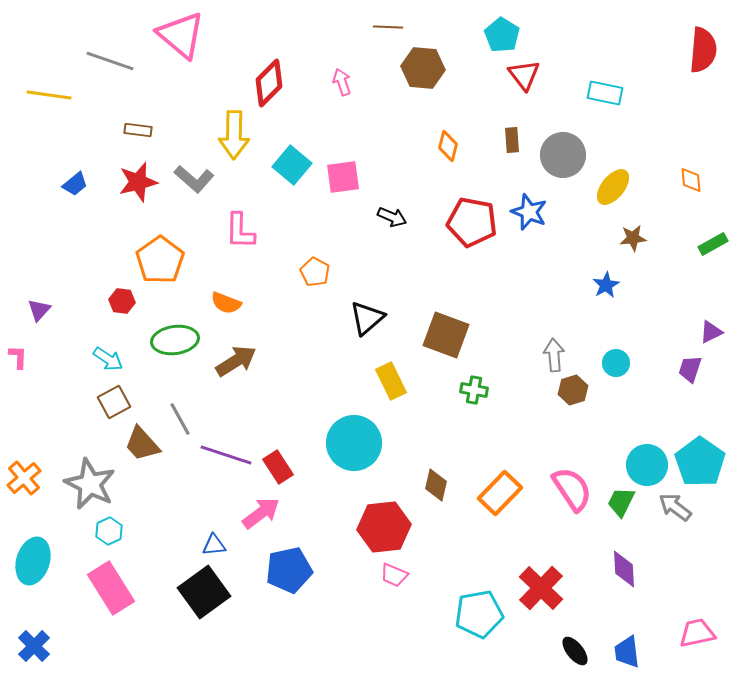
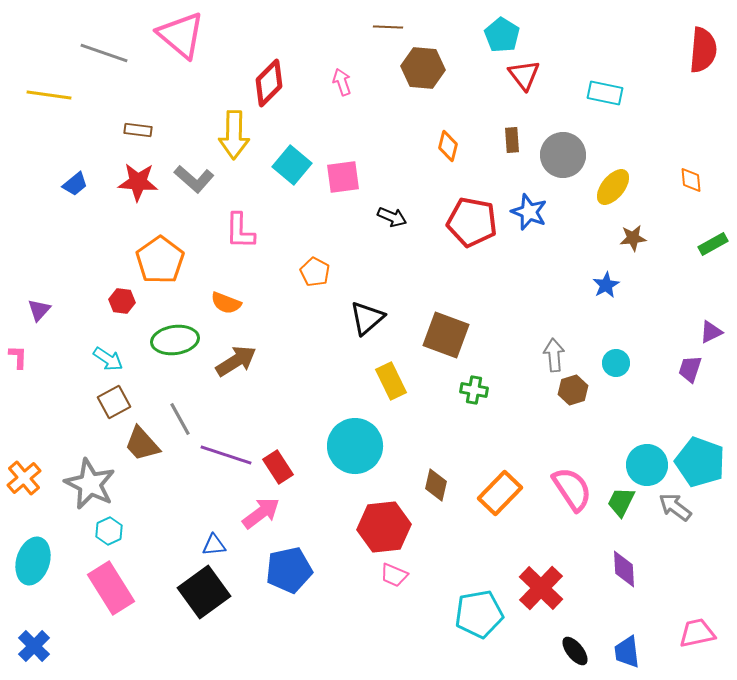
gray line at (110, 61): moved 6 px left, 8 px up
red star at (138, 182): rotated 18 degrees clockwise
cyan circle at (354, 443): moved 1 px right, 3 px down
cyan pentagon at (700, 462): rotated 15 degrees counterclockwise
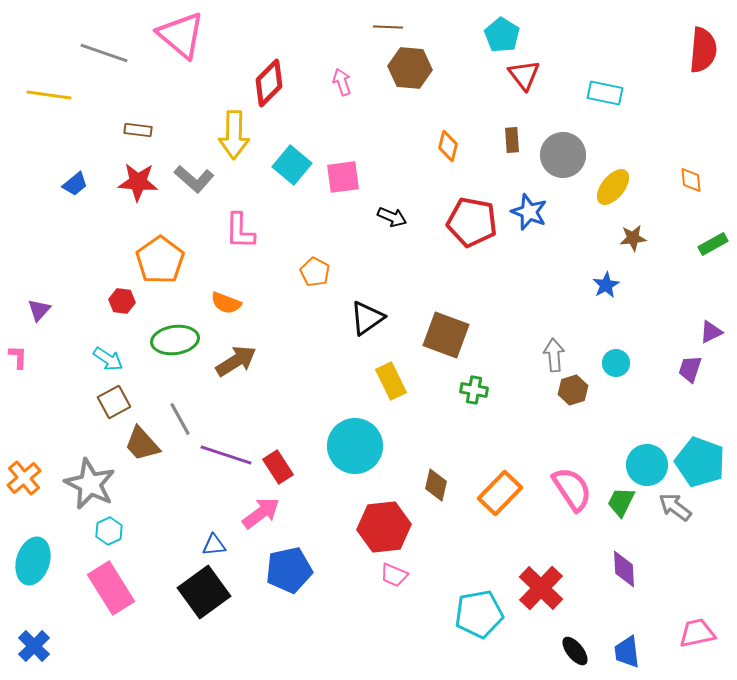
brown hexagon at (423, 68): moved 13 px left
black triangle at (367, 318): rotated 6 degrees clockwise
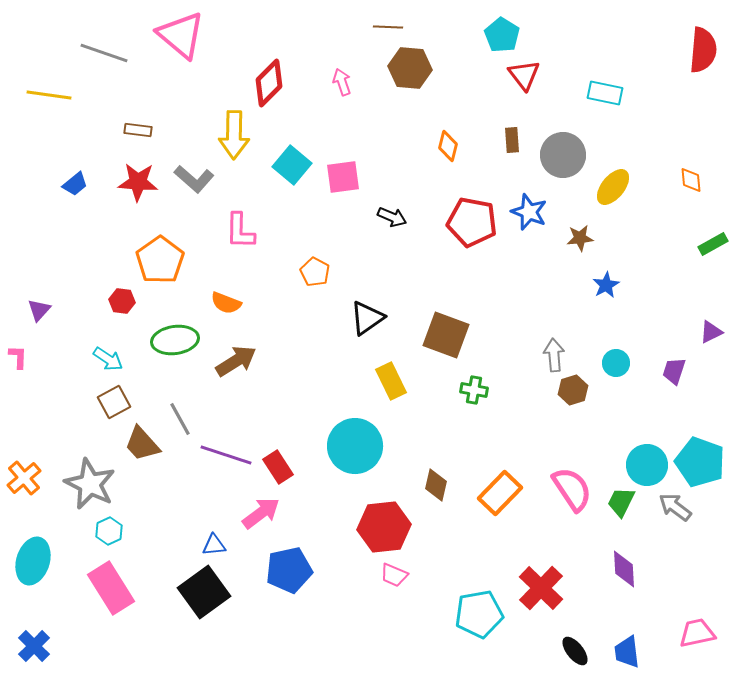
brown star at (633, 238): moved 53 px left
purple trapezoid at (690, 369): moved 16 px left, 2 px down
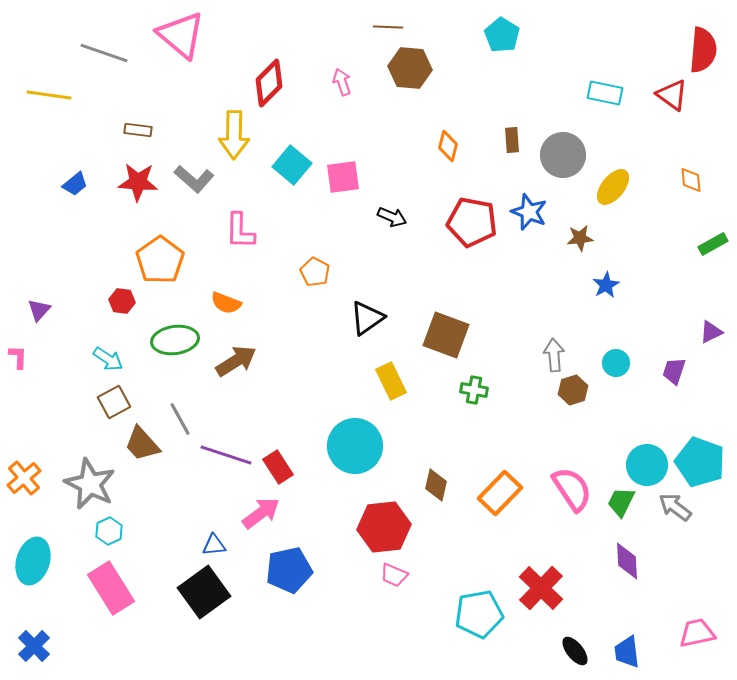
red triangle at (524, 75): moved 148 px right, 20 px down; rotated 16 degrees counterclockwise
purple diamond at (624, 569): moved 3 px right, 8 px up
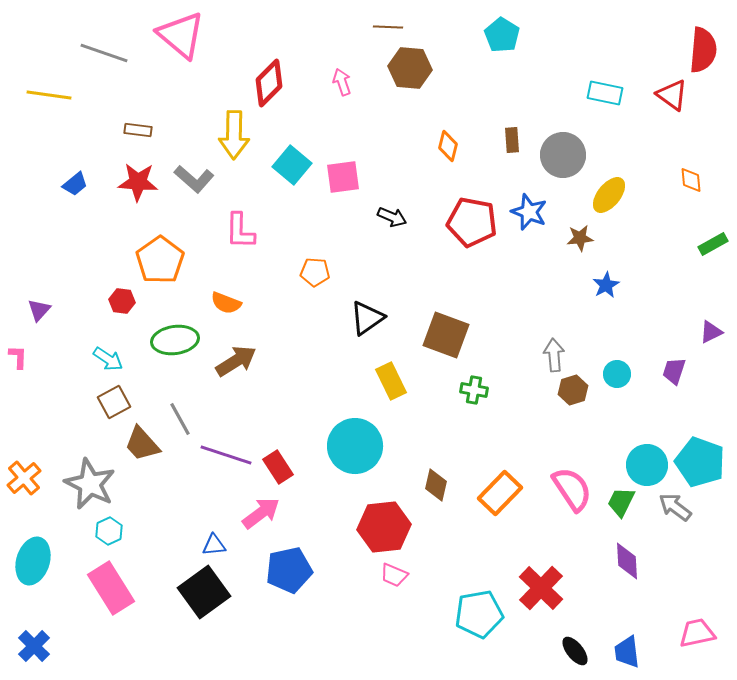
yellow ellipse at (613, 187): moved 4 px left, 8 px down
orange pentagon at (315, 272): rotated 24 degrees counterclockwise
cyan circle at (616, 363): moved 1 px right, 11 px down
